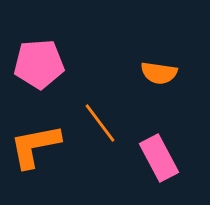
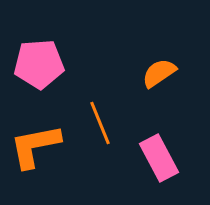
orange semicircle: rotated 138 degrees clockwise
orange line: rotated 15 degrees clockwise
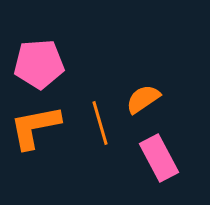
orange semicircle: moved 16 px left, 26 px down
orange line: rotated 6 degrees clockwise
orange L-shape: moved 19 px up
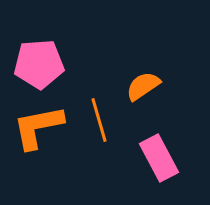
orange semicircle: moved 13 px up
orange line: moved 1 px left, 3 px up
orange L-shape: moved 3 px right
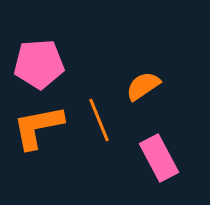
orange line: rotated 6 degrees counterclockwise
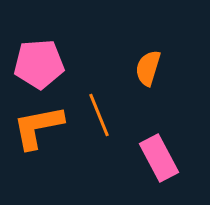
orange semicircle: moved 5 px right, 18 px up; rotated 39 degrees counterclockwise
orange line: moved 5 px up
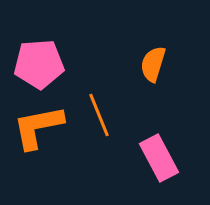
orange semicircle: moved 5 px right, 4 px up
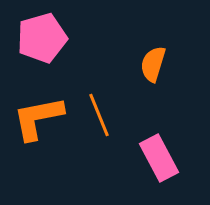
pink pentagon: moved 3 px right, 26 px up; rotated 12 degrees counterclockwise
orange L-shape: moved 9 px up
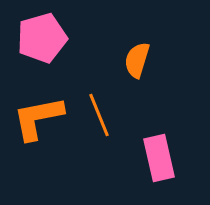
orange semicircle: moved 16 px left, 4 px up
pink rectangle: rotated 15 degrees clockwise
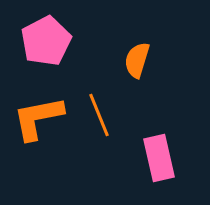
pink pentagon: moved 4 px right, 3 px down; rotated 12 degrees counterclockwise
